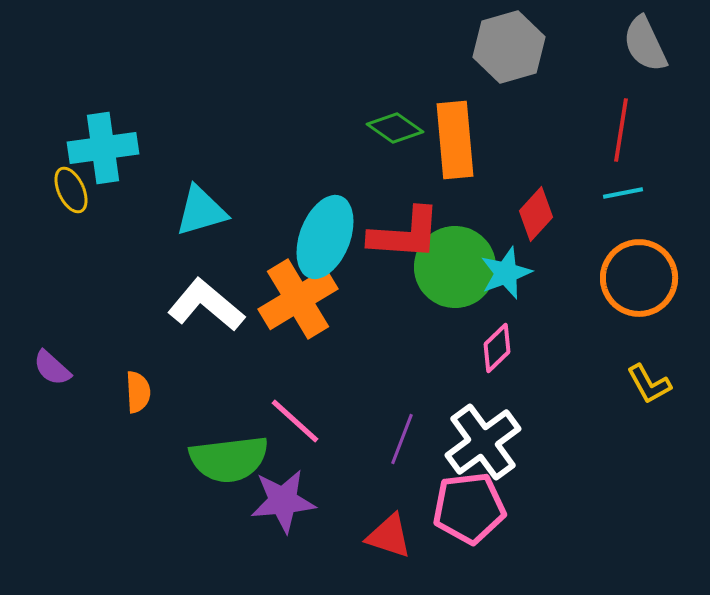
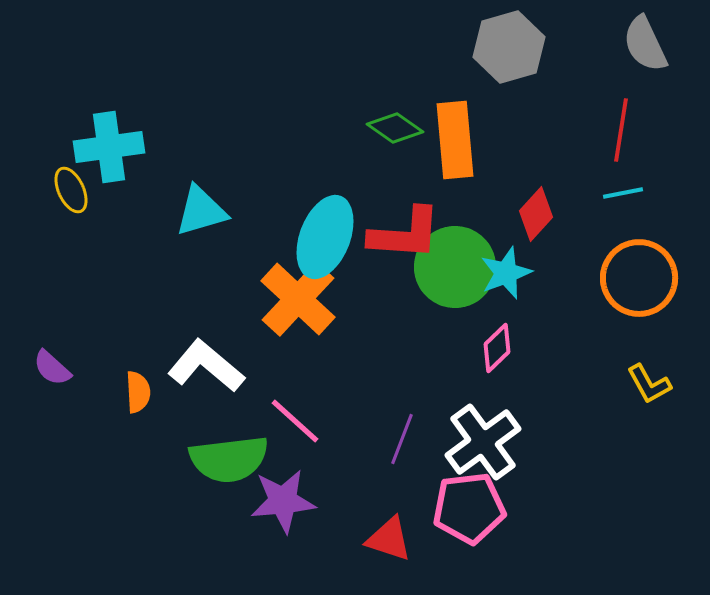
cyan cross: moved 6 px right, 1 px up
orange cross: rotated 16 degrees counterclockwise
white L-shape: moved 61 px down
red triangle: moved 3 px down
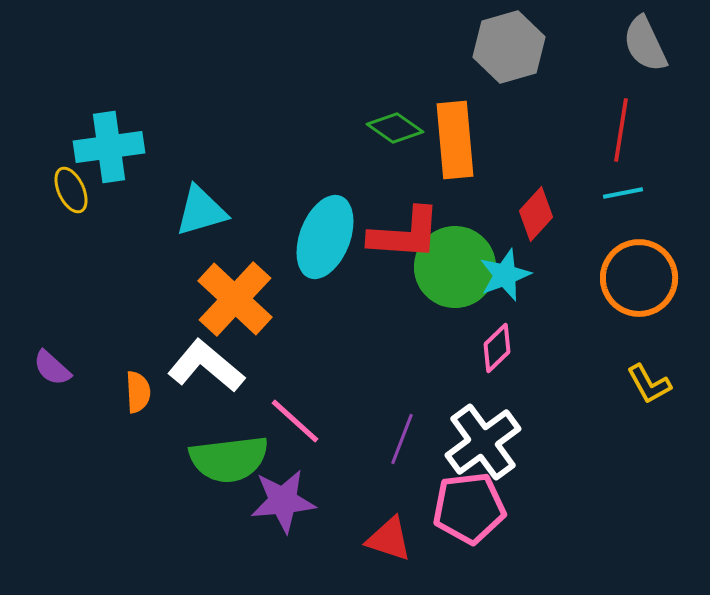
cyan star: moved 1 px left, 2 px down
orange cross: moved 63 px left
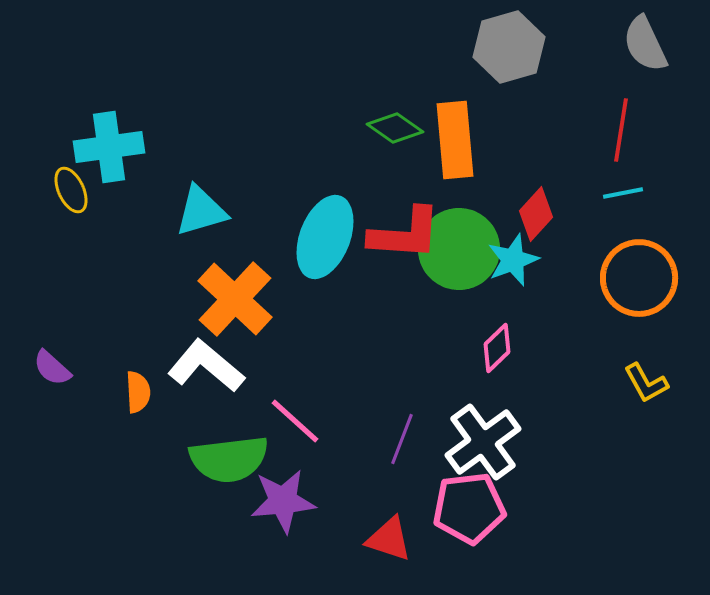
green circle: moved 4 px right, 18 px up
cyan star: moved 8 px right, 15 px up
yellow L-shape: moved 3 px left, 1 px up
